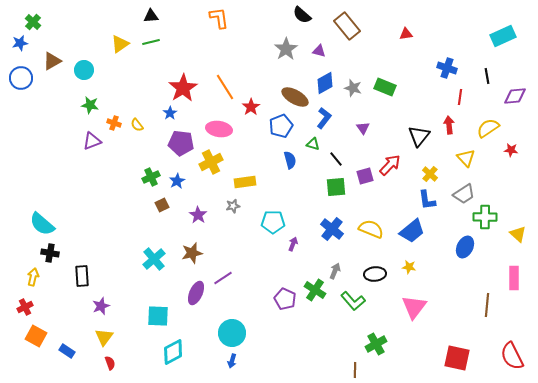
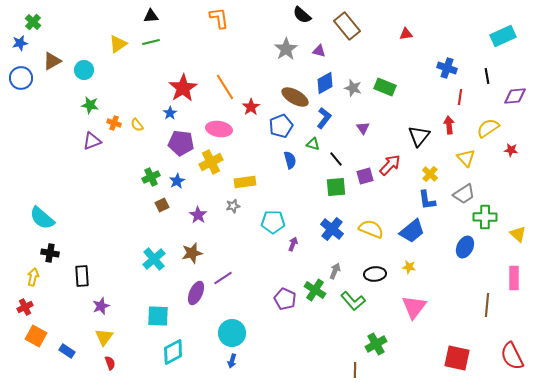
yellow triangle at (120, 44): moved 2 px left
cyan semicircle at (42, 224): moved 6 px up
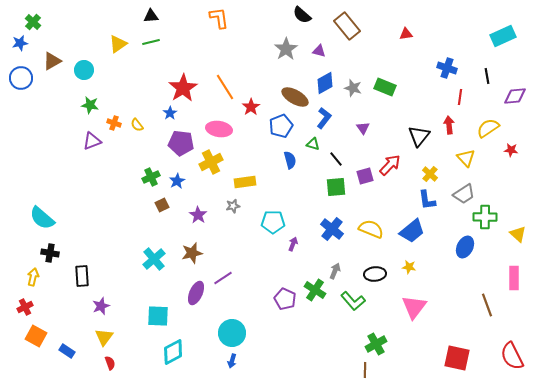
brown line at (487, 305): rotated 25 degrees counterclockwise
brown line at (355, 370): moved 10 px right
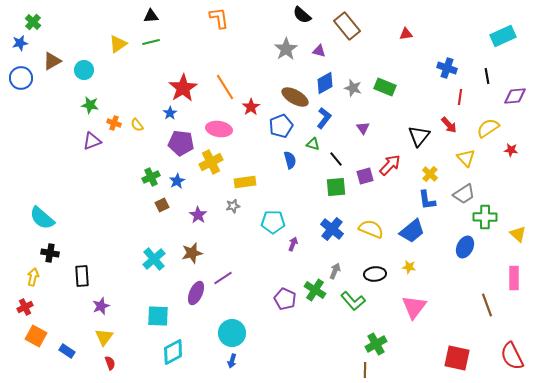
red arrow at (449, 125): rotated 144 degrees clockwise
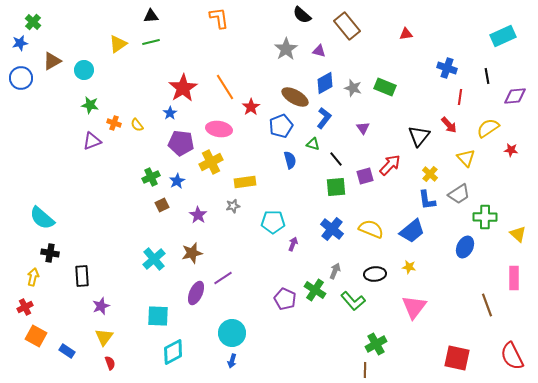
gray trapezoid at (464, 194): moved 5 px left
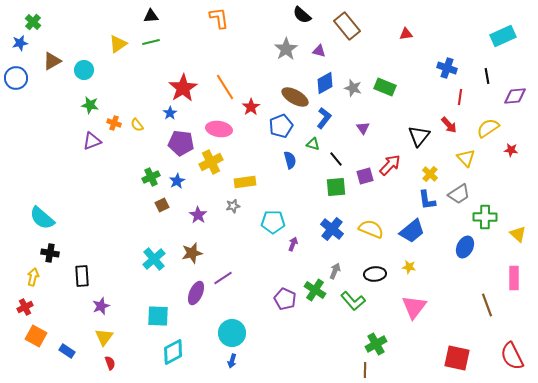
blue circle at (21, 78): moved 5 px left
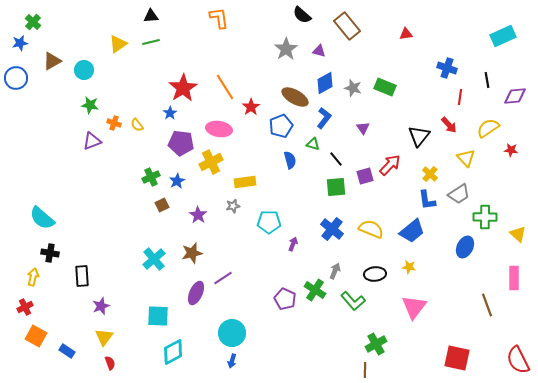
black line at (487, 76): moved 4 px down
cyan pentagon at (273, 222): moved 4 px left
red semicircle at (512, 356): moved 6 px right, 4 px down
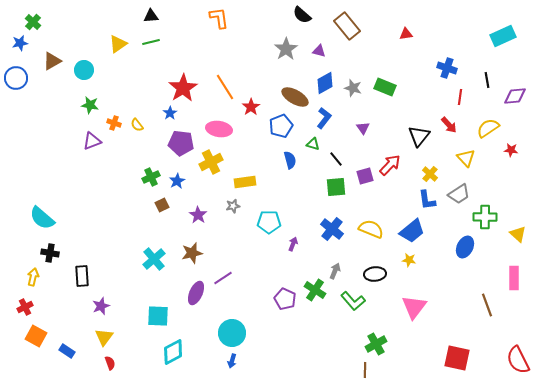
yellow star at (409, 267): moved 7 px up
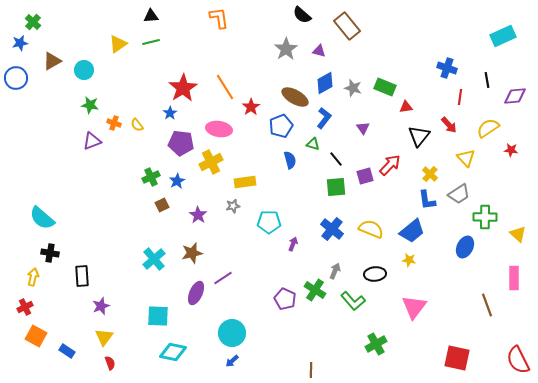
red triangle at (406, 34): moved 73 px down
cyan diamond at (173, 352): rotated 40 degrees clockwise
blue arrow at (232, 361): rotated 32 degrees clockwise
brown line at (365, 370): moved 54 px left
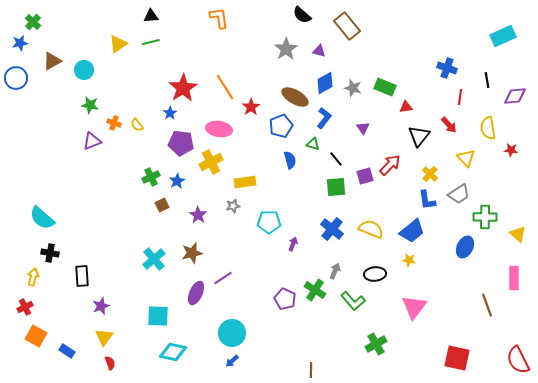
yellow semicircle at (488, 128): rotated 65 degrees counterclockwise
